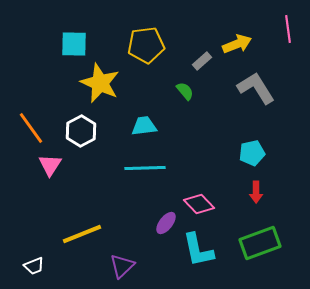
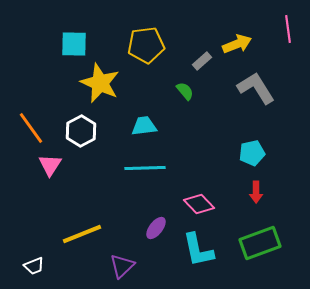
purple ellipse: moved 10 px left, 5 px down
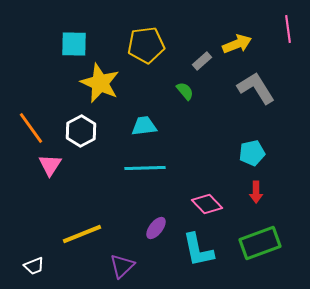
pink diamond: moved 8 px right
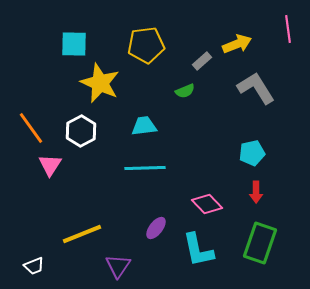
green semicircle: rotated 108 degrees clockwise
green rectangle: rotated 51 degrees counterclockwise
purple triangle: moved 4 px left; rotated 12 degrees counterclockwise
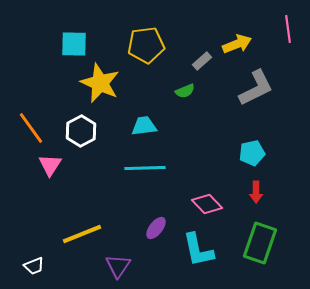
gray L-shape: rotated 96 degrees clockwise
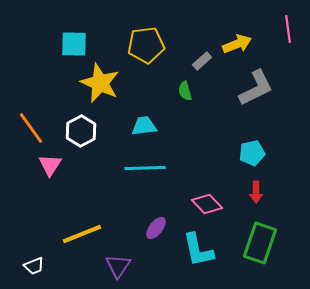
green semicircle: rotated 96 degrees clockwise
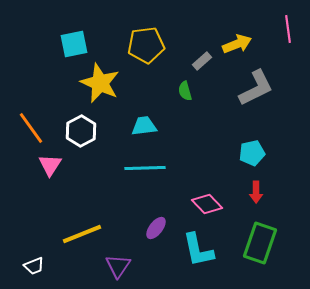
cyan square: rotated 12 degrees counterclockwise
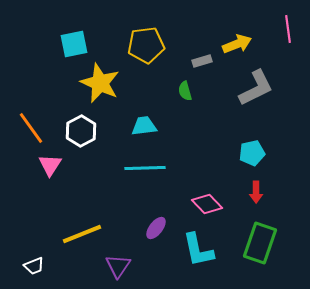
gray rectangle: rotated 24 degrees clockwise
